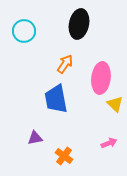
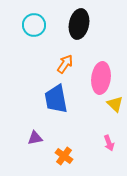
cyan circle: moved 10 px right, 6 px up
pink arrow: rotated 91 degrees clockwise
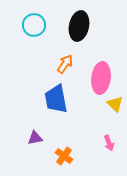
black ellipse: moved 2 px down
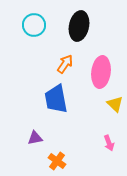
pink ellipse: moved 6 px up
orange cross: moved 7 px left, 5 px down
